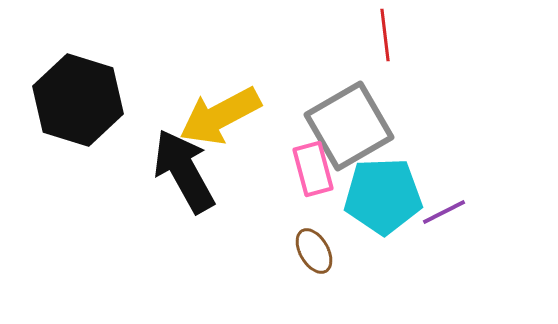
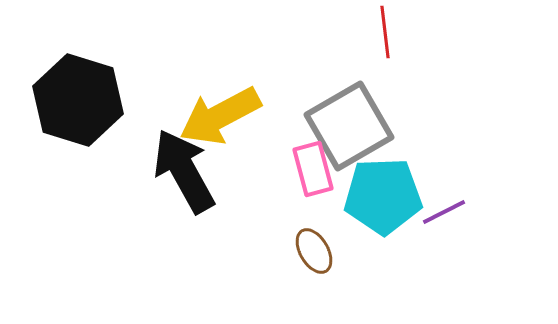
red line: moved 3 px up
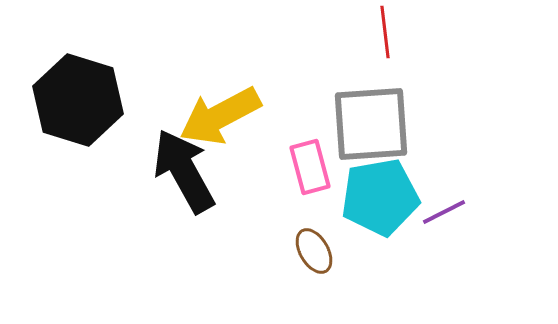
gray square: moved 22 px right, 2 px up; rotated 26 degrees clockwise
pink rectangle: moved 3 px left, 2 px up
cyan pentagon: moved 3 px left, 1 px down; rotated 8 degrees counterclockwise
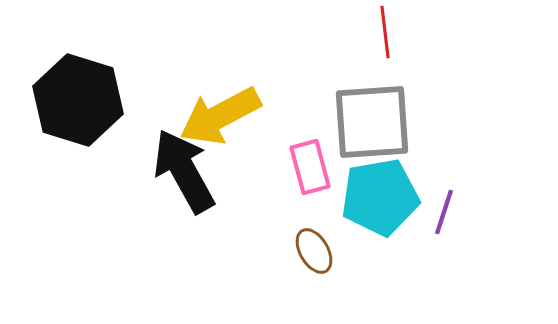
gray square: moved 1 px right, 2 px up
purple line: rotated 45 degrees counterclockwise
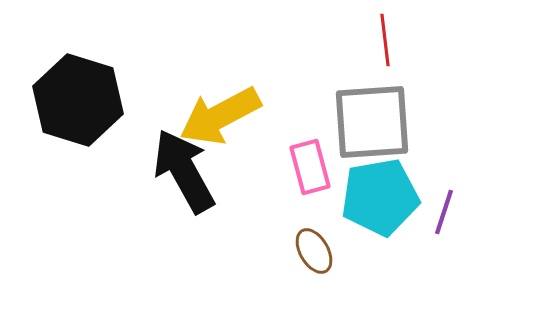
red line: moved 8 px down
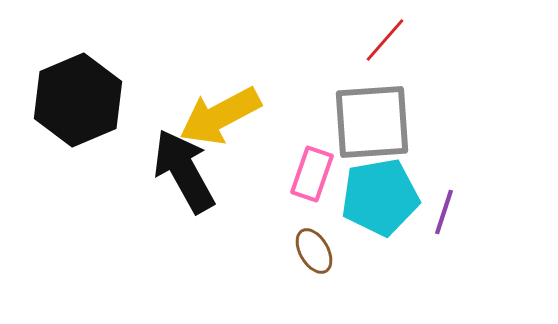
red line: rotated 48 degrees clockwise
black hexagon: rotated 20 degrees clockwise
pink rectangle: moved 2 px right, 7 px down; rotated 34 degrees clockwise
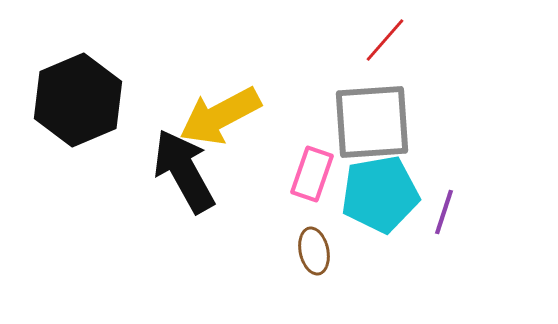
cyan pentagon: moved 3 px up
brown ellipse: rotated 18 degrees clockwise
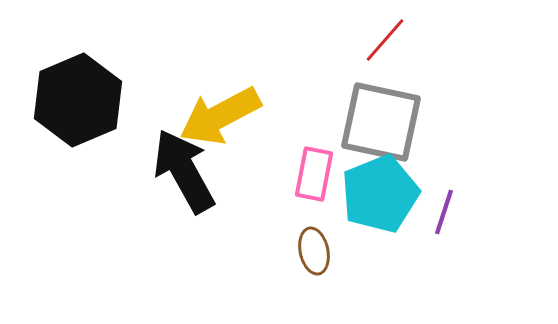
gray square: moved 9 px right; rotated 16 degrees clockwise
pink rectangle: moved 2 px right; rotated 8 degrees counterclockwise
cyan pentagon: rotated 12 degrees counterclockwise
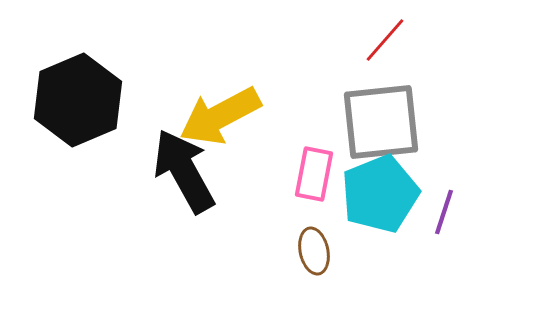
gray square: rotated 18 degrees counterclockwise
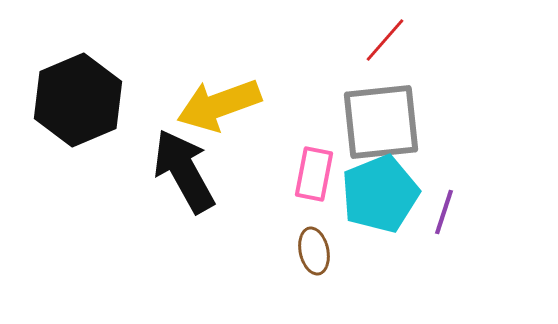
yellow arrow: moved 1 px left, 11 px up; rotated 8 degrees clockwise
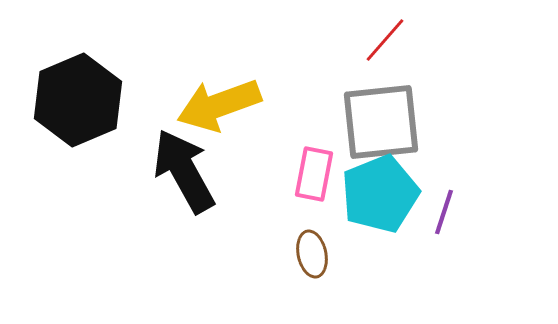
brown ellipse: moved 2 px left, 3 px down
